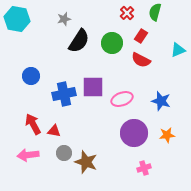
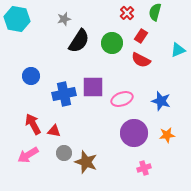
pink arrow: rotated 25 degrees counterclockwise
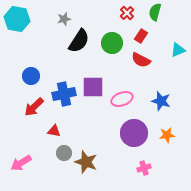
red arrow: moved 1 px right, 17 px up; rotated 105 degrees counterclockwise
pink arrow: moved 7 px left, 8 px down
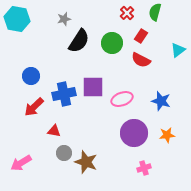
cyan triangle: rotated 14 degrees counterclockwise
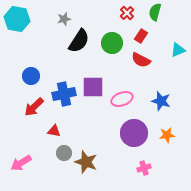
cyan triangle: rotated 14 degrees clockwise
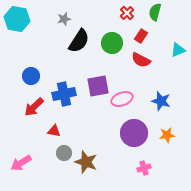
purple square: moved 5 px right, 1 px up; rotated 10 degrees counterclockwise
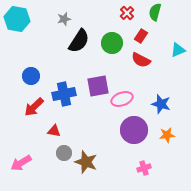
blue star: moved 3 px down
purple circle: moved 3 px up
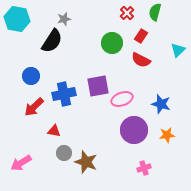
black semicircle: moved 27 px left
cyan triangle: rotated 21 degrees counterclockwise
